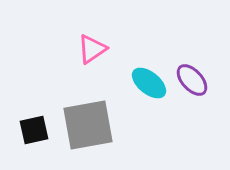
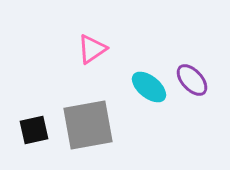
cyan ellipse: moved 4 px down
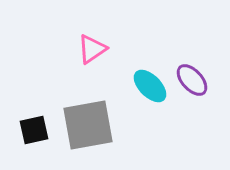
cyan ellipse: moved 1 px right, 1 px up; rotated 6 degrees clockwise
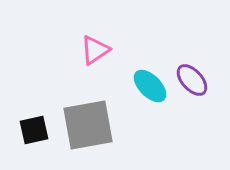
pink triangle: moved 3 px right, 1 px down
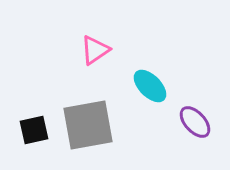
purple ellipse: moved 3 px right, 42 px down
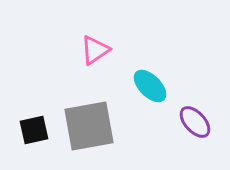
gray square: moved 1 px right, 1 px down
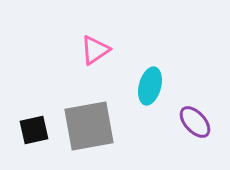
cyan ellipse: rotated 60 degrees clockwise
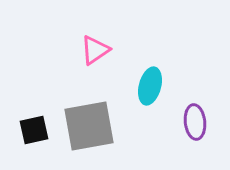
purple ellipse: rotated 36 degrees clockwise
